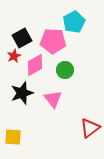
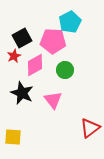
cyan pentagon: moved 4 px left
black star: rotated 30 degrees counterclockwise
pink triangle: moved 1 px down
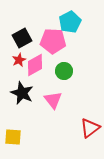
red star: moved 5 px right, 4 px down
green circle: moved 1 px left, 1 px down
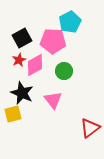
yellow square: moved 23 px up; rotated 18 degrees counterclockwise
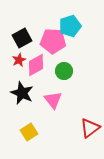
cyan pentagon: moved 4 px down; rotated 10 degrees clockwise
pink diamond: moved 1 px right
yellow square: moved 16 px right, 18 px down; rotated 18 degrees counterclockwise
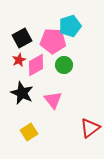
green circle: moved 6 px up
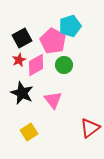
pink pentagon: rotated 25 degrees clockwise
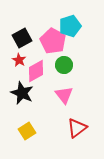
red star: rotated 16 degrees counterclockwise
pink diamond: moved 6 px down
pink triangle: moved 11 px right, 5 px up
red triangle: moved 13 px left
yellow square: moved 2 px left, 1 px up
